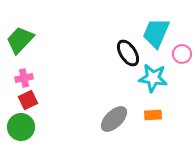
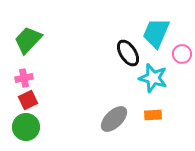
green trapezoid: moved 8 px right
cyan star: rotated 8 degrees clockwise
green circle: moved 5 px right
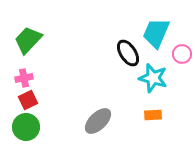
gray ellipse: moved 16 px left, 2 px down
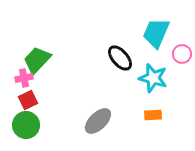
green trapezoid: moved 9 px right, 20 px down
black ellipse: moved 8 px left, 5 px down; rotated 8 degrees counterclockwise
green circle: moved 2 px up
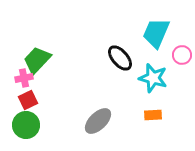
pink circle: moved 1 px down
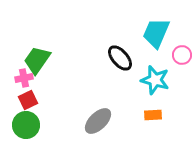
green trapezoid: rotated 8 degrees counterclockwise
cyan star: moved 2 px right, 2 px down
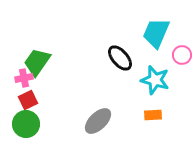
green trapezoid: moved 2 px down
green circle: moved 1 px up
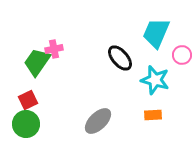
pink cross: moved 30 px right, 29 px up
